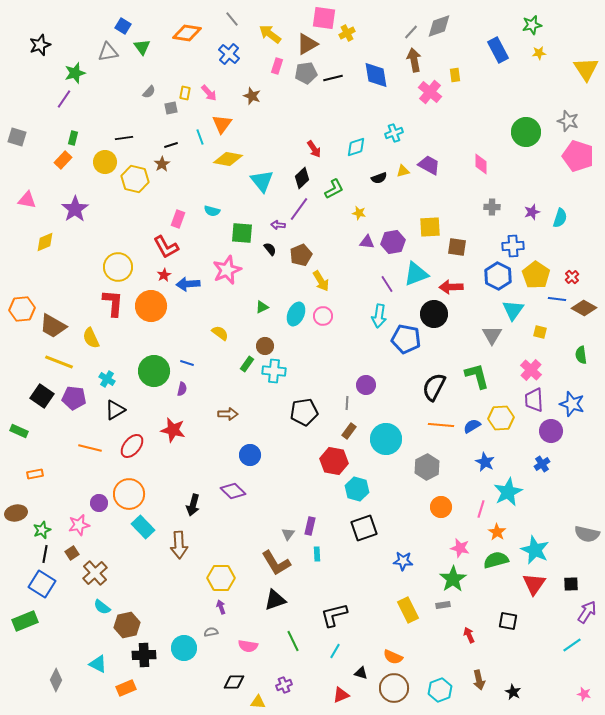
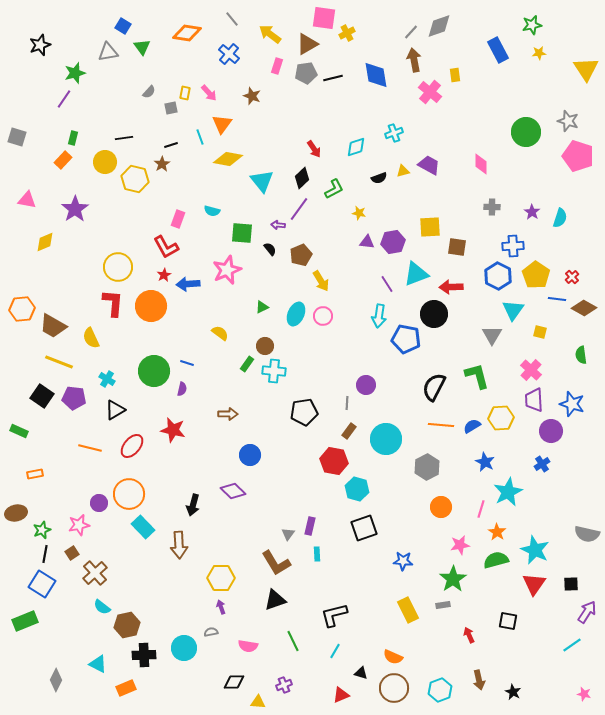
purple star at (532, 212): rotated 21 degrees counterclockwise
pink star at (460, 548): moved 3 px up; rotated 24 degrees counterclockwise
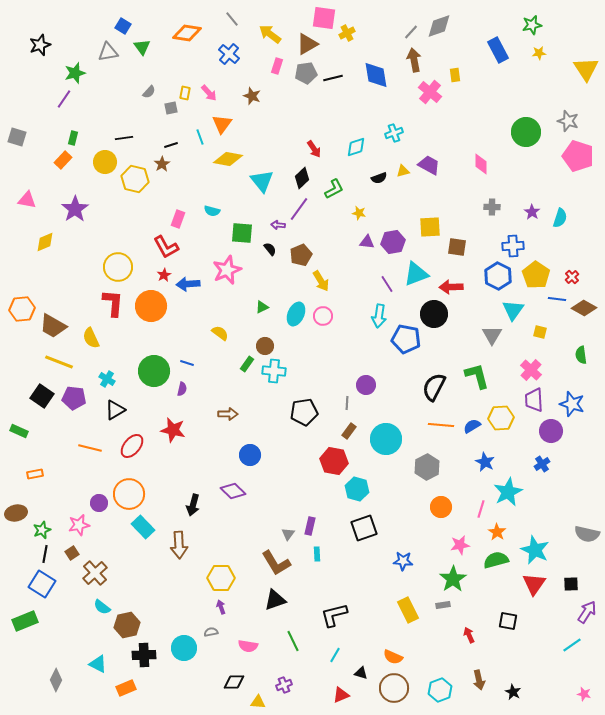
cyan line at (335, 651): moved 4 px down
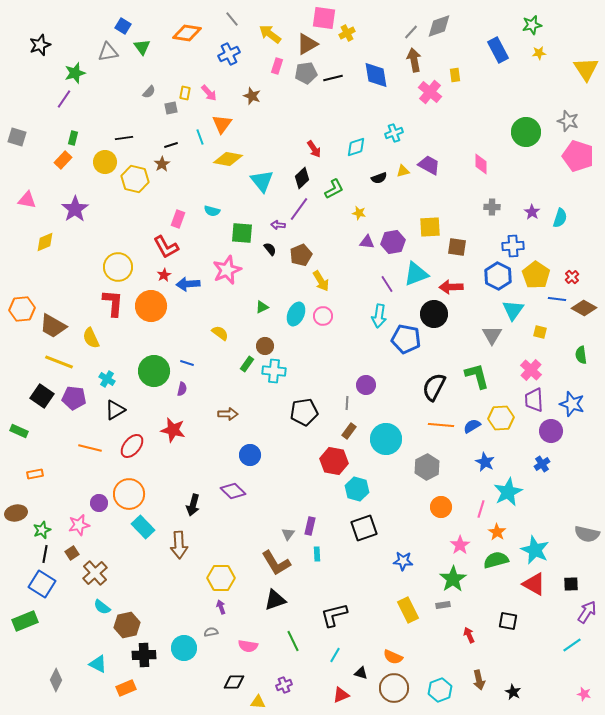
blue cross at (229, 54): rotated 25 degrees clockwise
pink star at (460, 545): rotated 24 degrees counterclockwise
red triangle at (534, 584): rotated 35 degrees counterclockwise
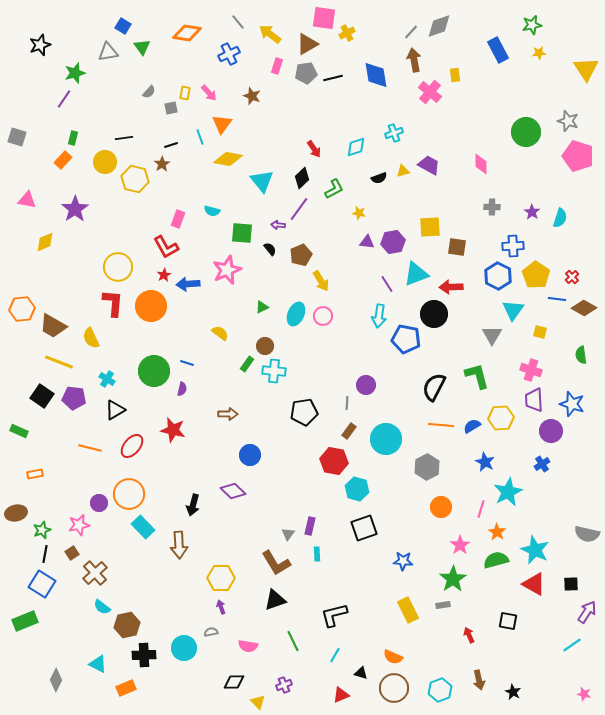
gray line at (232, 19): moved 6 px right, 3 px down
pink cross at (531, 370): rotated 25 degrees counterclockwise
yellow triangle at (258, 702): rotated 42 degrees clockwise
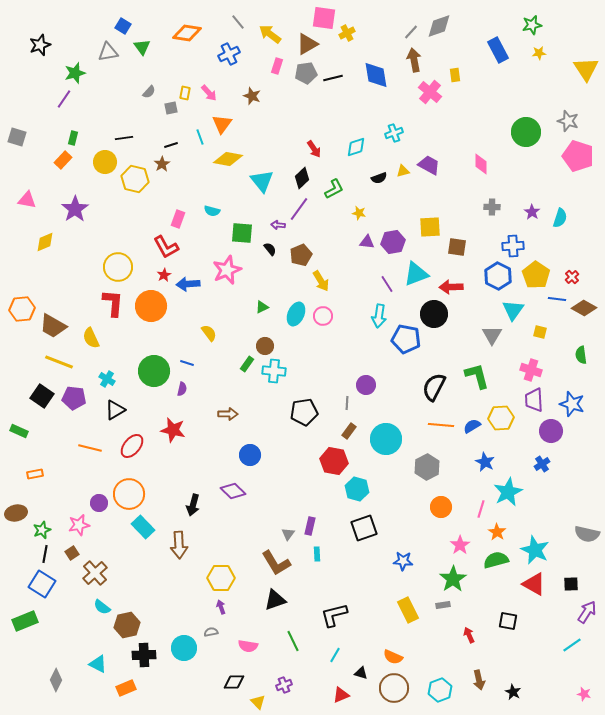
yellow semicircle at (220, 333): moved 11 px left; rotated 18 degrees clockwise
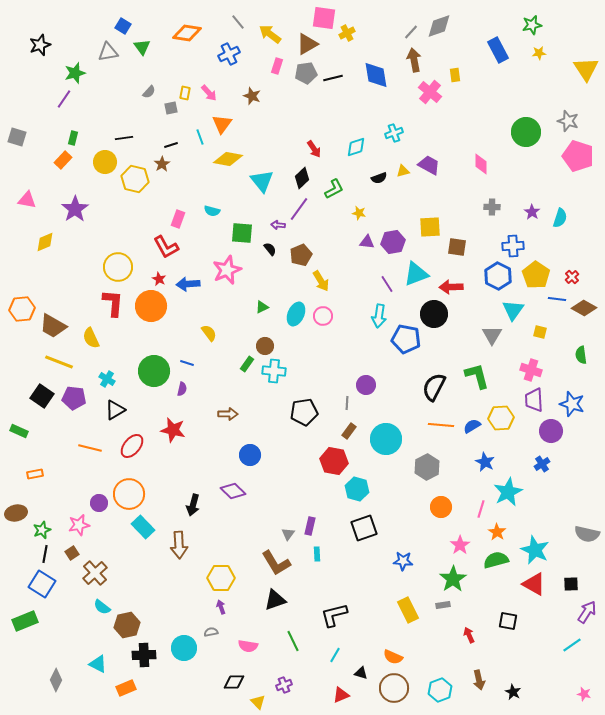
red star at (164, 275): moved 5 px left, 4 px down; rotated 16 degrees counterclockwise
